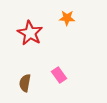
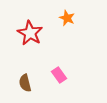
orange star: rotated 21 degrees clockwise
brown semicircle: rotated 24 degrees counterclockwise
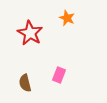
pink rectangle: rotated 56 degrees clockwise
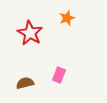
orange star: rotated 28 degrees clockwise
brown semicircle: rotated 90 degrees clockwise
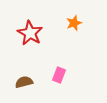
orange star: moved 7 px right, 5 px down
brown semicircle: moved 1 px left, 1 px up
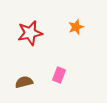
orange star: moved 2 px right, 4 px down
red star: rotated 30 degrees clockwise
